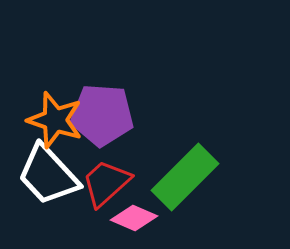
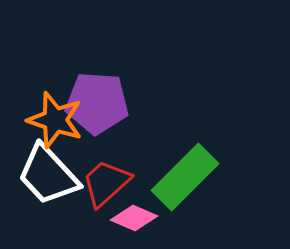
purple pentagon: moved 5 px left, 12 px up
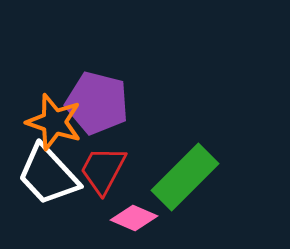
purple pentagon: rotated 10 degrees clockwise
orange star: moved 1 px left, 2 px down
red trapezoid: moved 3 px left, 13 px up; rotated 20 degrees counterclockwise
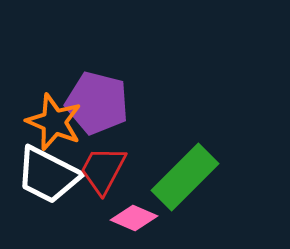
orange star: rotated 4 degrees clockwise
white trapezoid: rotated 20 degrees counterclockwise
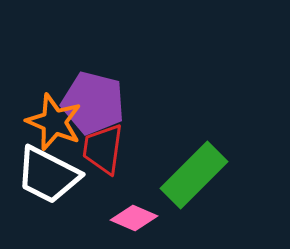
purple pentagon: moved 4 px left
red trapezoid: moved 21 px up; rotated 20 degrees counterclockwise
green rectangle: moved 9 px right, 2 px up
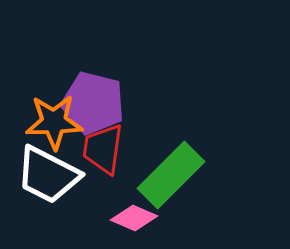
orange star: rotated 24 degrees counterclockwise
green rectangle: moved 23 px left
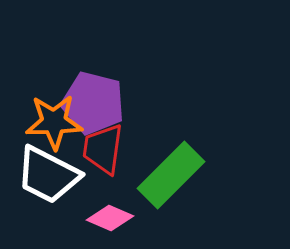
pink diamond: moved 24 px left
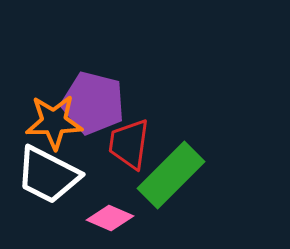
red trapezoid: moved 26 px right, 5 px up
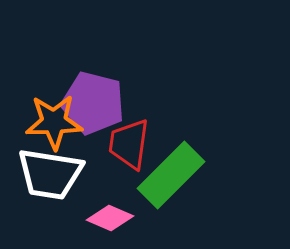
white trapezoid: moved 2 px right, 1 px up; rotated 18 degrees counterclockwise
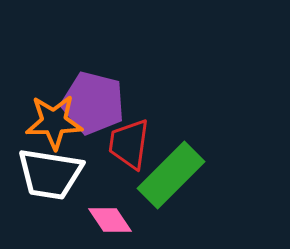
pink diamond: moved 2 px down; rotated 33 degrees clockwise
